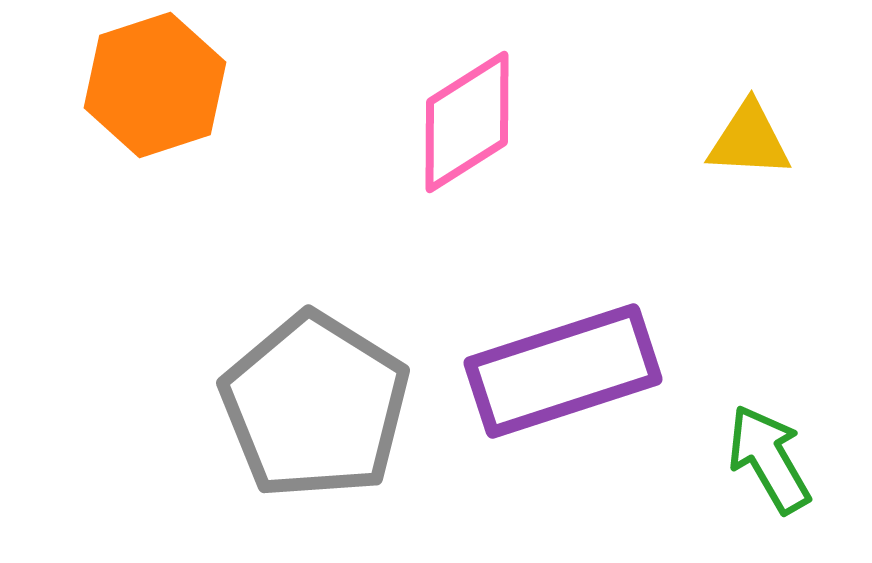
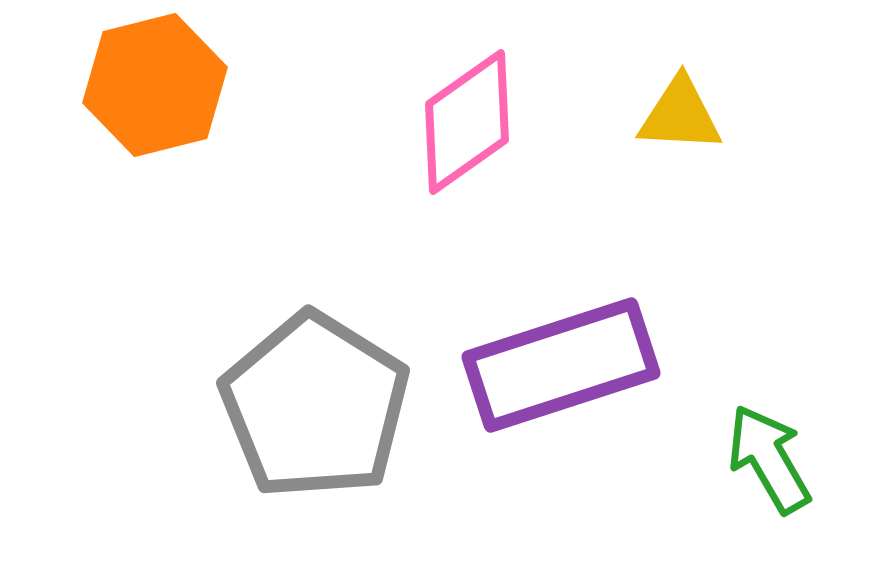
orange hexagon: rotated 4 degrees clockwise
pink diamond: rotated 3 degrees counterclockwise
yellow triangle: moved 69 px left, 25 px up
purple rectangle: moved 2 px left, 6 px up
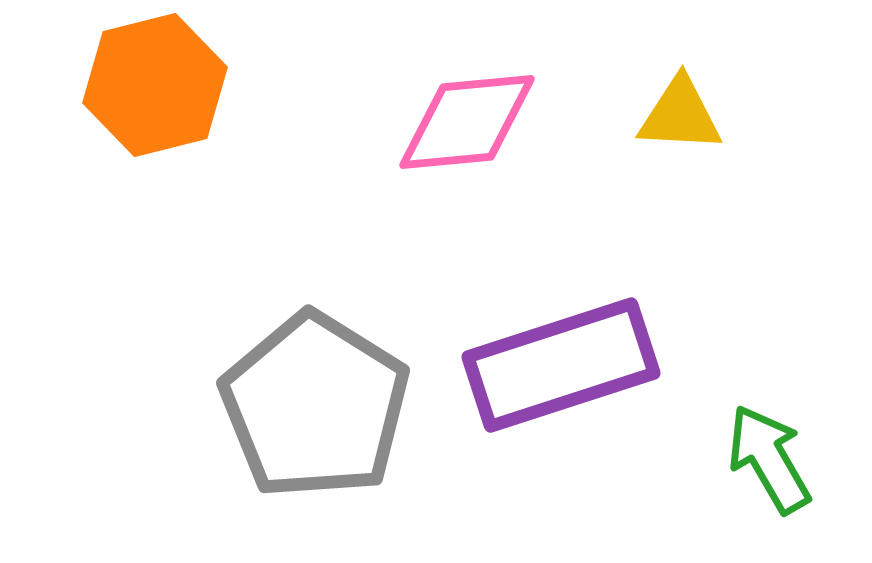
pink diamond: rotated 30 degrees clockwise
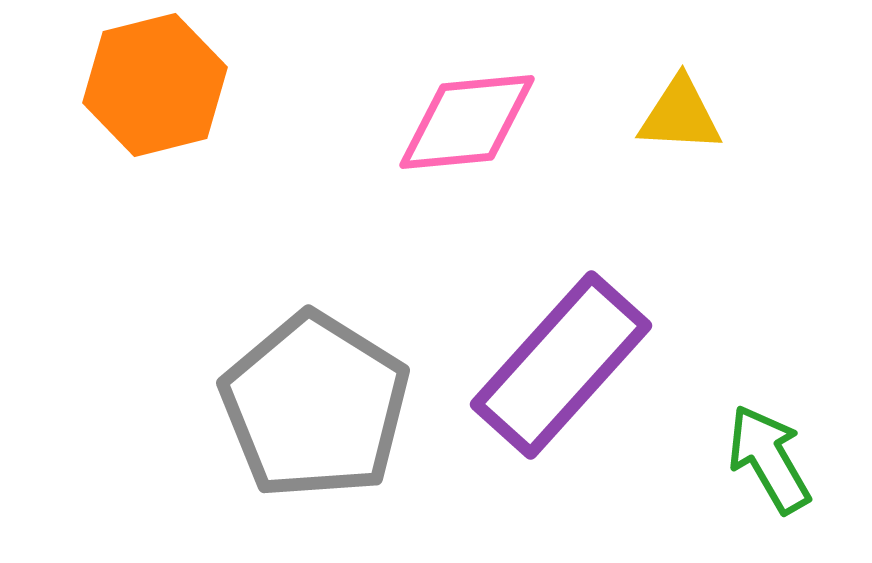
purple rectangle: rotated 30 degrees counterclockwise
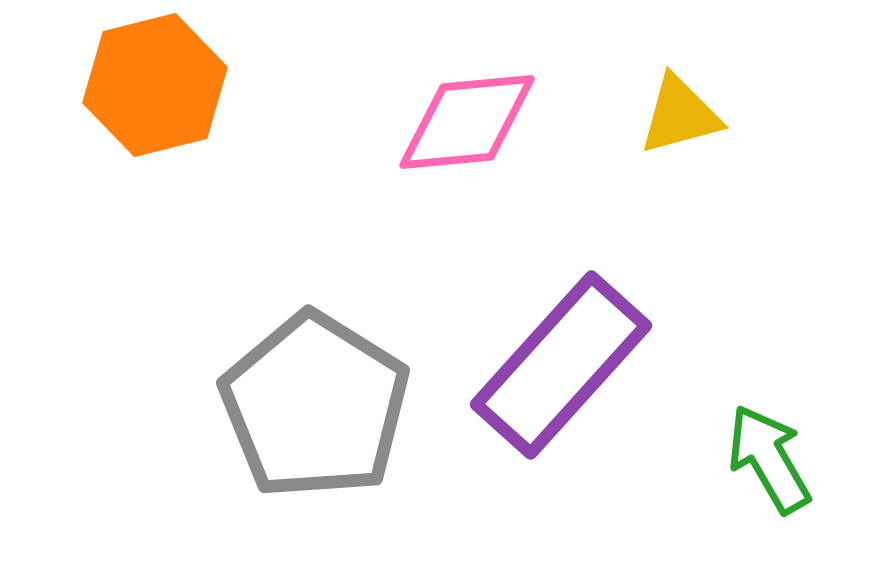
yellow triangle: rotated 18 degrees counterclockwise
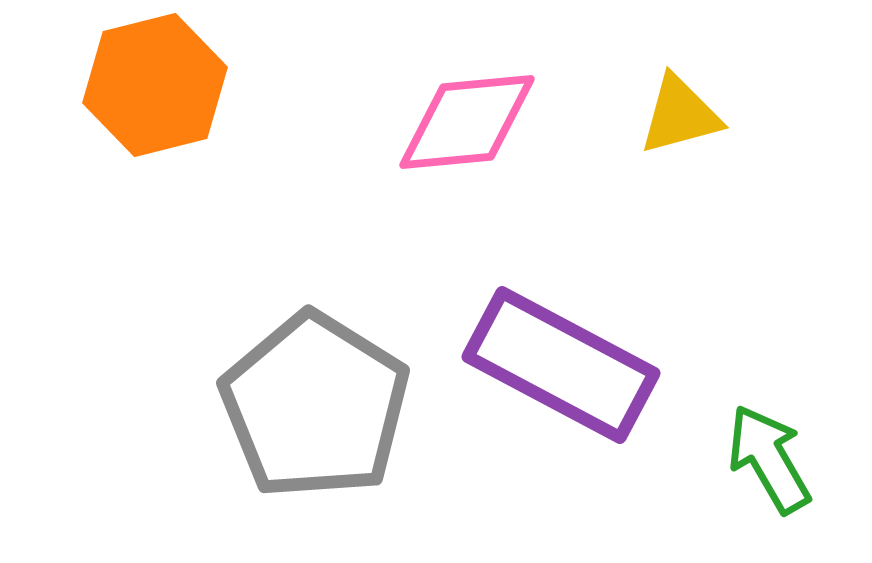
purple rectangle: rotated 76 degrees clockwise
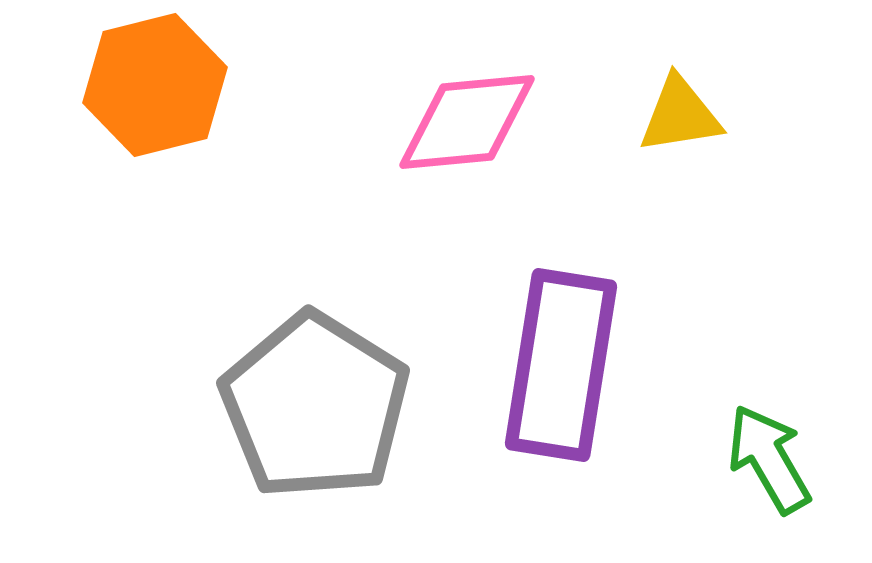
yellow triangle: rotated 6 degrees clockwise
purple rectangle: rotated 71 degrees clockwise
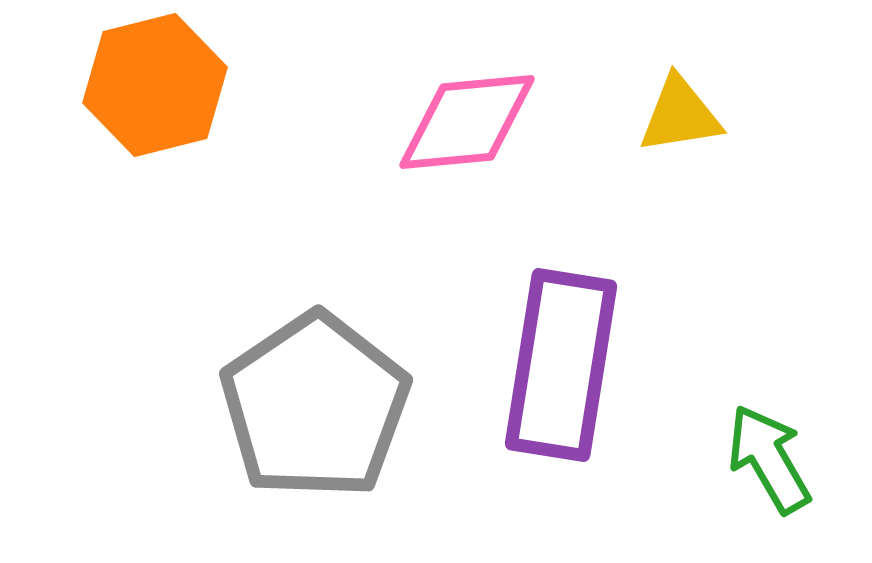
gray pentagon: rotated 6 degrees clockwise
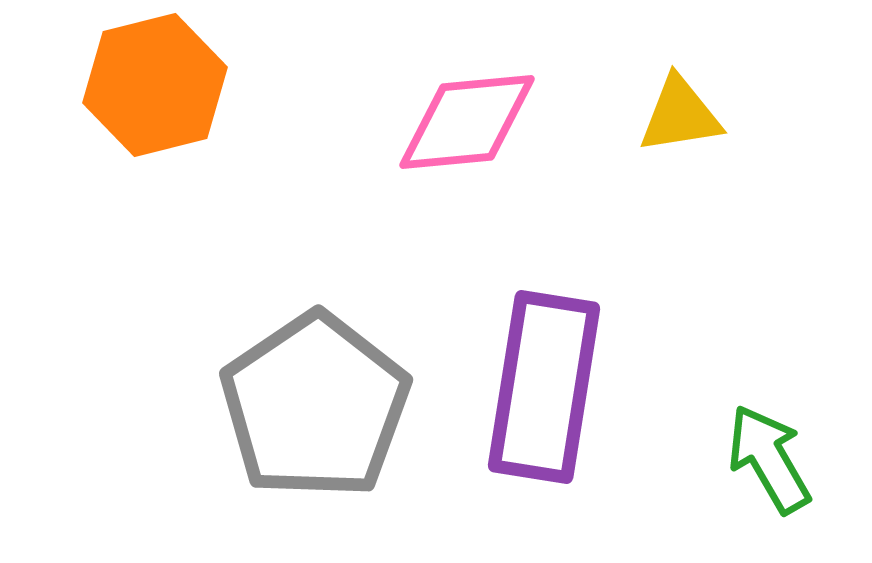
purple rectangle: moved 17 px left, 22 px down
